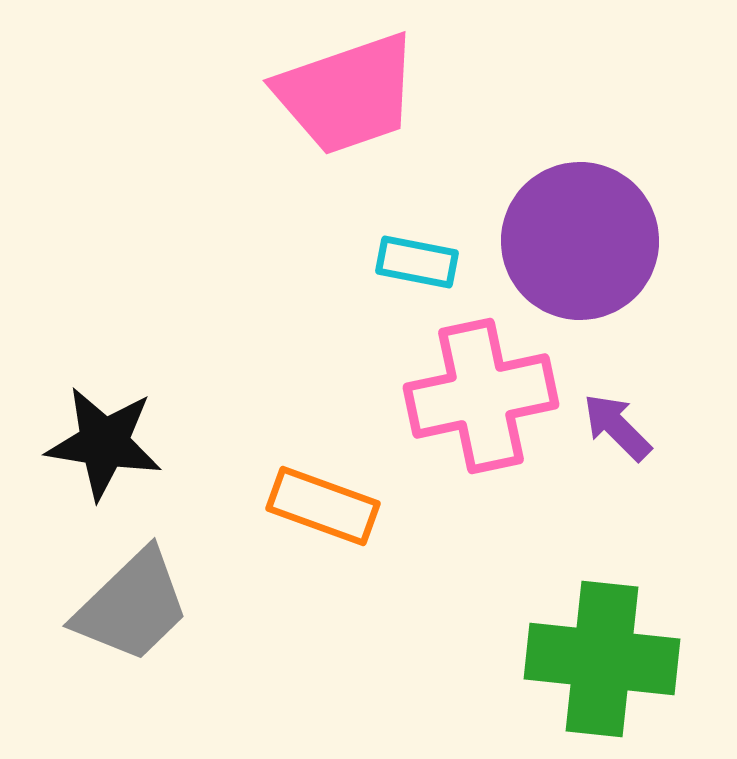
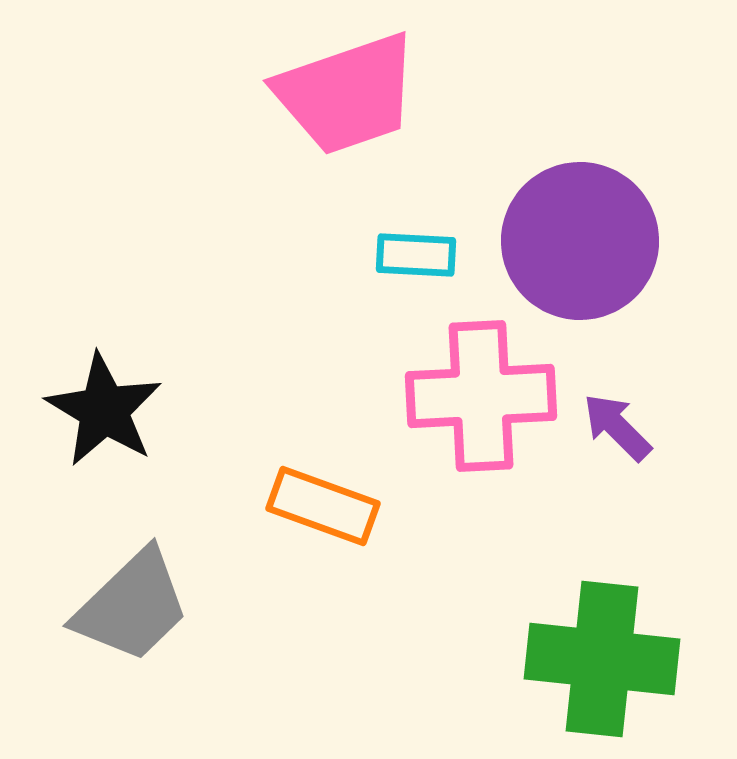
cyan rectangle: moved 1 px left, 7 px up; rotated 8 degrees counterclockwise
pink cross: rotated 9 degrees clockwise
black star: moved 33 px up; rotated 22 degrees clockwise
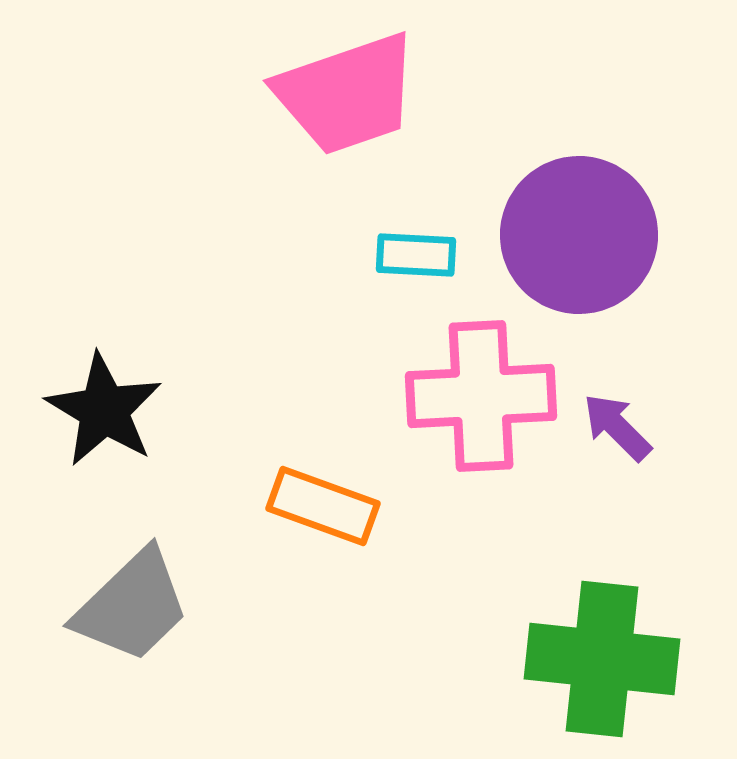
purple circle: moved 1 px left, 6 px up
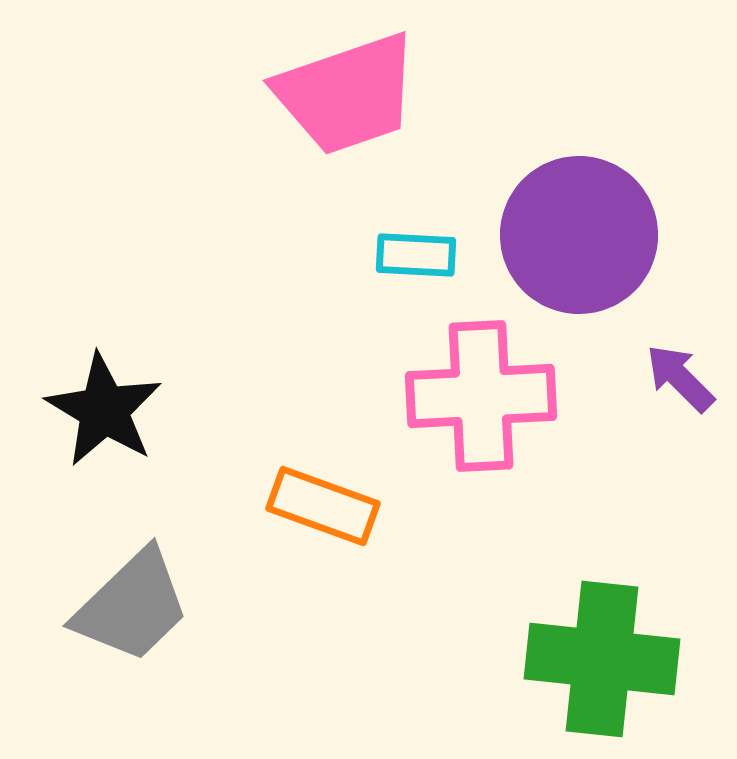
purple arrow: moved 63 px right, 49 px up
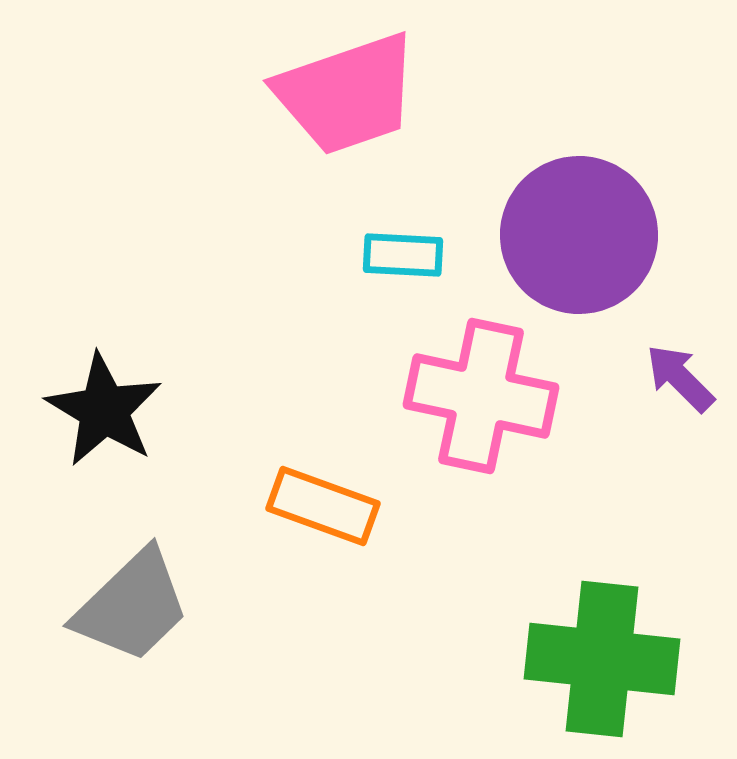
cyan rectangle: moved 13 px left
pink cross: rotated 15 degrees clockwise
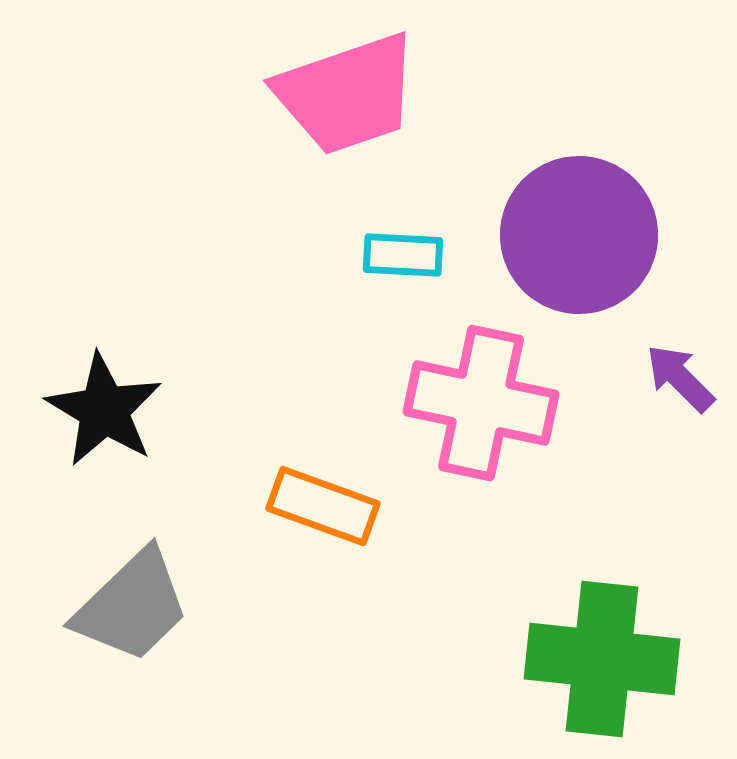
pink cross: moved 7 px down
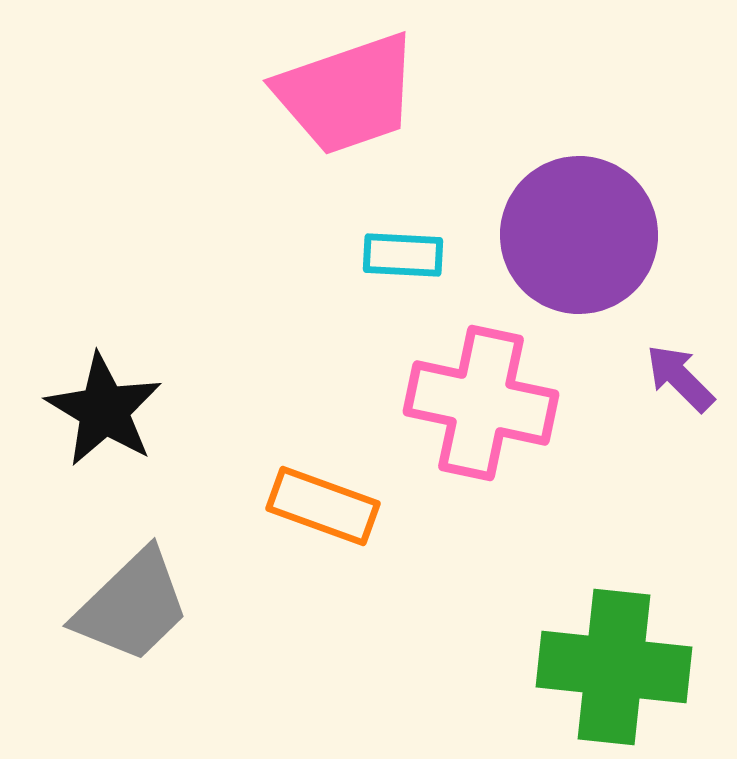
green cross: moved 12 px right, 8 px down
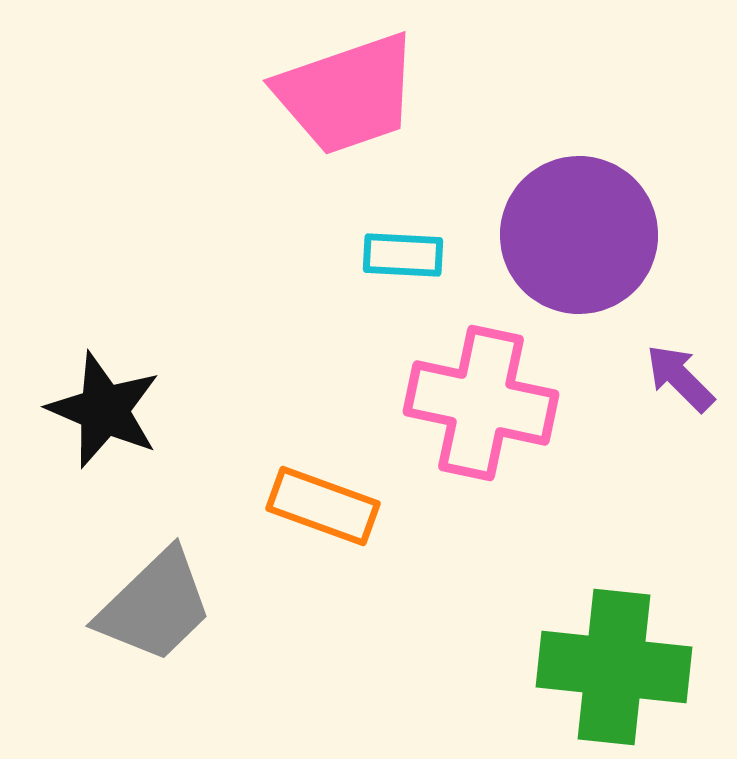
black star: rotated 8 degrees counterclockwise
gray trapezoid: moved 23 px right
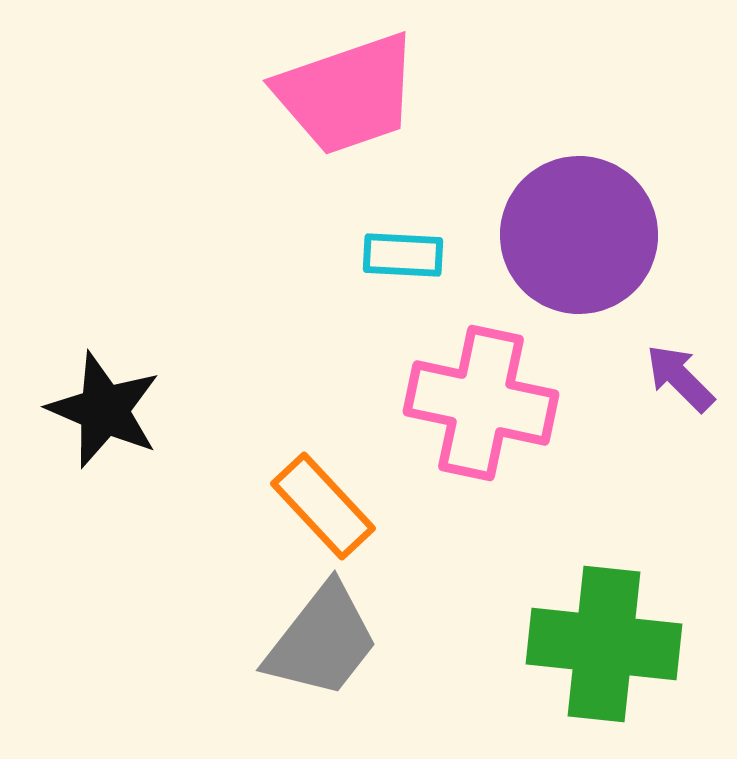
orange rectangle: rotated 27 degrees clockwise
gray trapezoid: moved 167 px right, 35 px down; rotated 8 degrees counterclockwise
green cross: moved 10 px left, 23 px up
